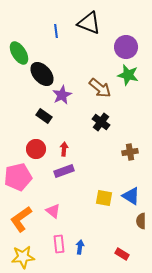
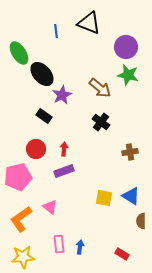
pink triangle: moved 3 px left, 4 px up
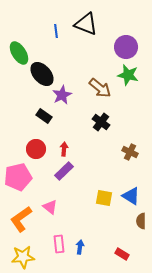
black triangle: moved 3 px left, 1 px down
brown cross: rotated 35 degrees clockwise
purple rectangle: rotated 24 degrees counterclockwise
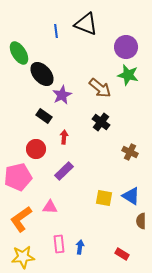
red arrow: moved 12 px up
pink triangle: rotated 35 degrees counterclockwise
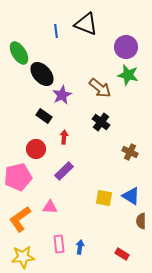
orange L-shape: moved 1 px left
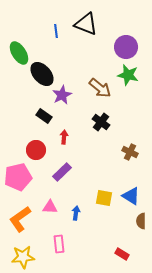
red circle: moved 1 px down
purple rectangle: moved 2 px left, 1 px down
blue arrow: moved 4 px left, 34 px up
